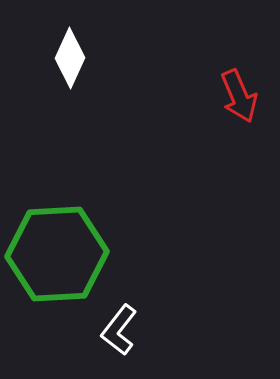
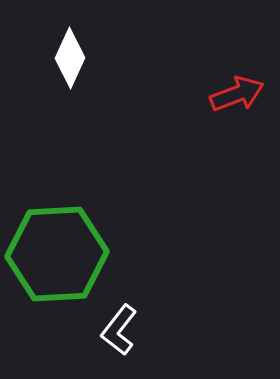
red arrow: moved 2 px left, 2 px up; rotated 88 degrees counterclockwise
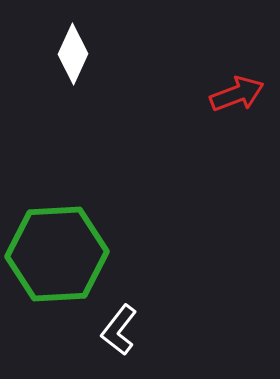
white diamond: moved 3 px right, 4 px up
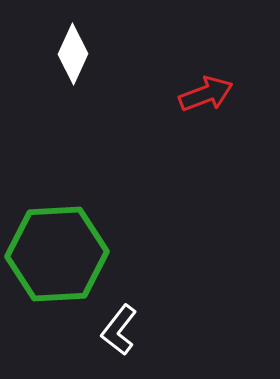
red arrow: moved 31 px left
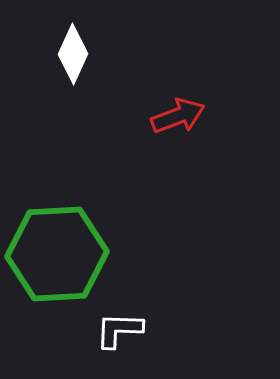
red arrow: moved 28 px left, 22 px down
white L-shape: rotated 54 degrees clockwise
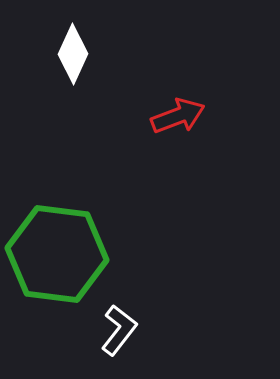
green hexagon: rotated 10 degrees clockwise
white L-shape: rotated 126 degrees clockwise
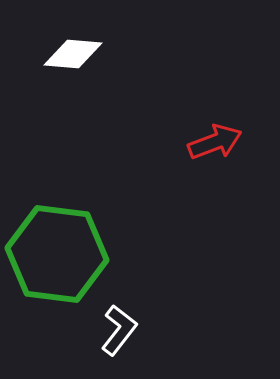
white diamond: rotated 70 degrees clockwise
red arrow: moved 37 px right, 26 px down
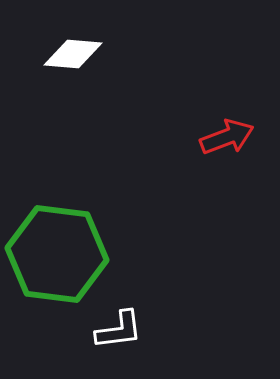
red arrow: moved 12 px right, 5 px up
white L-shape: rotated 45 degrees clockwise
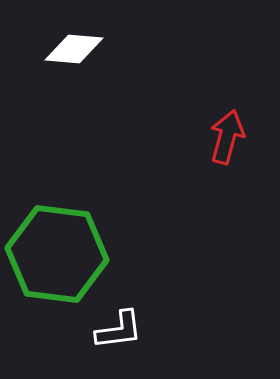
white diamond: moved 1 px right, 5 px up
red arrow: rotated 54 degrees counterclockwise
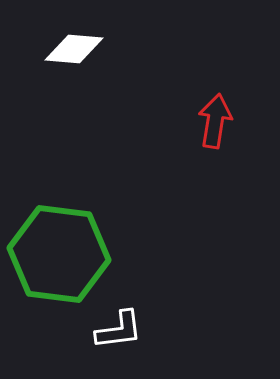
red arrow: moved 12 px left, 16 px up; rotated 6 degrees counterclockwise
green hexagon: moved 2 px right
